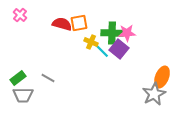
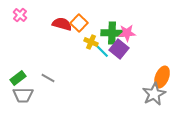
orange square: rotated 36 degrees counterclockwise
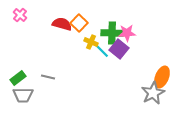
gray line: moved 1 px up; rotated 16 degrees counterclockwise
gray star: moved 1 px left, 1 px up
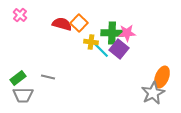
yellow cross: rotated 16 degrees counterclockwise
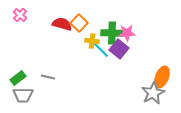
yellow cross: moved 1 px right, 1 px up
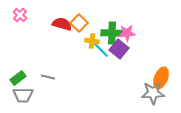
orange ellipse: moved 1 px left, 1 px down
gray star: rotated 25 degrees clockwise
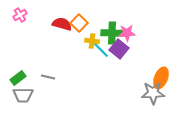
pink cross: rotated 16 degrees clockwise
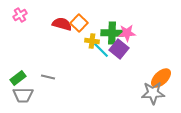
orange ellipse: rotated 25 degrees clockwise
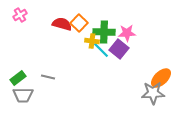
green cross: moved 8 px left, 1 px up
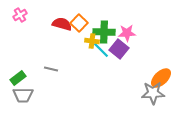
gray line: moved 3 px right, 8 px up
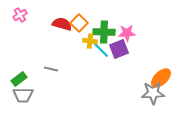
yellow cross: moved 2 px left
purple square: rotated 30 degrees clockwise
green rectangle: moved 1 px right, 1 px down
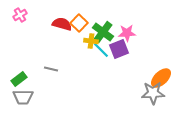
green cross: moved 1 px left; rotated 35 degrees clockwise
yellow cross: moved 1 px right
gray trapezoid: moved 2 px down
